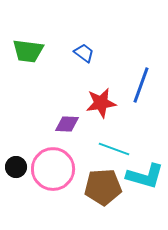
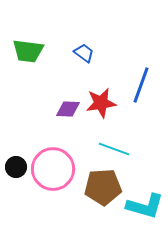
purple diamond: moved 1 px right, 15 px up
cyan L-shape: moved 30 px down
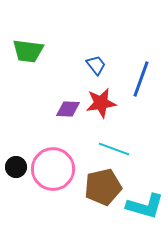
blue trapezoid: moved 12 px right, 12 px down; rotated 15 degrees clockwise
blue line: moved 6 px up
brown pentagon: rotated 9 degrees counterclockwise
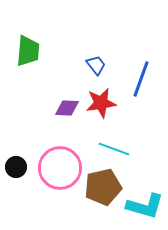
green trapezoid: rotated 92 degrees counterclockwise
purple diamond: moved 1 px left, 1 px up
pink circle: moved 7 px right, 1 px up
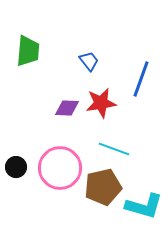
blue trapezoid: moved 7 px left, 4 px up
cyan L-shape: moved 1 px left
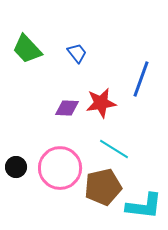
green trapezoid: moved 1 px left, 2 px up; rotated 132 degrees clockwise
blue trapezoid: moved 12 px left, 8 px up
cyan line: rotated 12 degrees clockwise
cyan L-shape: rotated 9 degrees counterclockwise
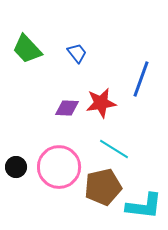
pink circle: moved 1 px left, 1 px up
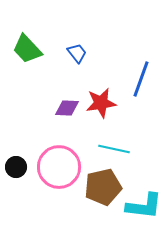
cyan line: rotated 20 degrees counterclockwise
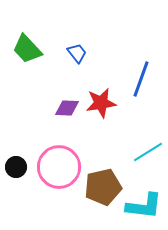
cyan line: moved 34 px right, 3 px down; rotated 44 degrees counterclockwise
